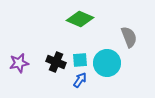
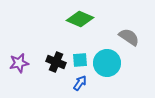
gray semicircle: rotated 35 degrees counterclockwise
blue arrow: moved 3 px down
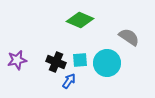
green diamond: moved 1 px down
purple star: moved 2 px left, 3 px up
blue arrow: moved 11 px left, 2 px up
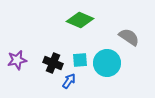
black cross: moved 3 px left, 1 px down
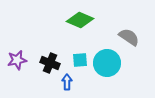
black cross: moved 3 px left
blue arrow: moved 2 px left, 1 px down; rotated 35 degrees counterclockwise
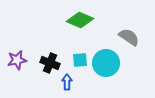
cyan circle: moved 1 px left
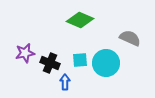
gray semicircle: moved 1 px right, 1 px down; rotated 10 degrees counterclockwise
purple star: moved 8 px right, 7 px up
blue arrow: moved 2 px left
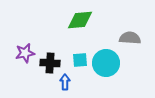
green diamond: rotated 28 degrees counterclockwise
gray semicircle: rotated 20 degrees counterclockwise
black cross: rotated 18 degrees counterclockwise
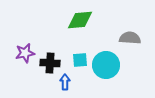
cyan circle: moved 2 px down
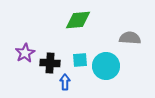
green diamond: moved 2 px left
purple star: rotated 18 degrees counterclockwise
cyan circle: moved 1 px down
